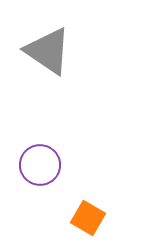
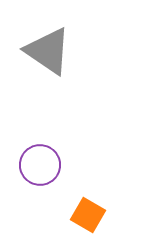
orange square: moved 3 px up
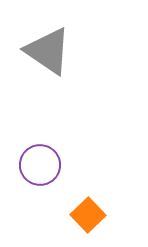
orange square: rotated 16 degrees clockwise
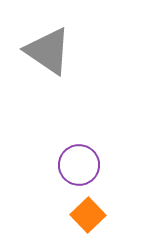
purple circle: moved 39 px right
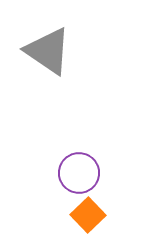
purple circle: moved 8 px down
